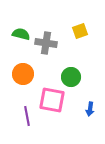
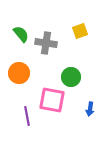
green semicircle: rotated 36 degrees clockwise
orange circle: moved 4 px left, 1 px up
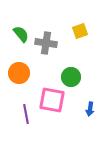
purple line: moved 1 px left, 2 px up
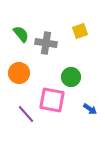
blue arrow: rotated 64 degrees counterclockwise
purple line: rotated 30 degrees counterclockwise
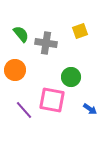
orange circle: moved 4 px left, 3 px up
purple line: moved 2 px left, 4 px up
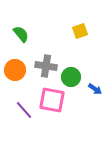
gray cross: moved 23 px down
blue arrow: moved 5 px right, 20 px up
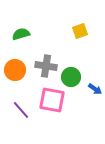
green semicircle: rotated 66 degrees counterclockwise
purple line: moved 3 px left
